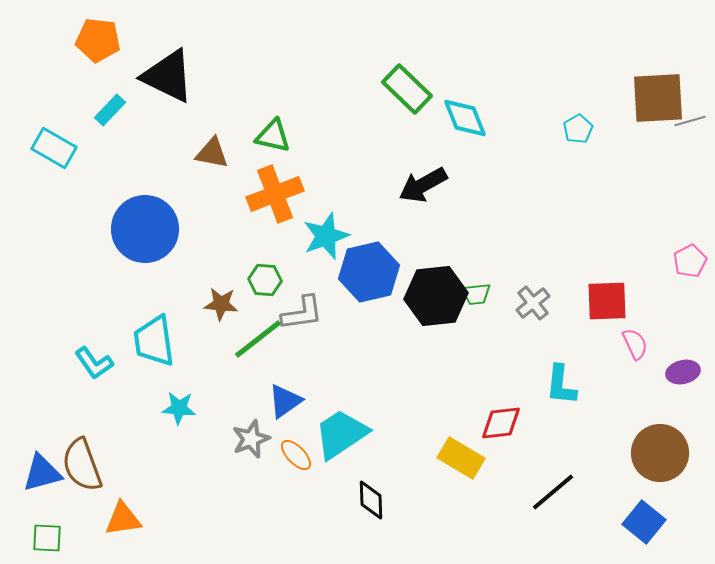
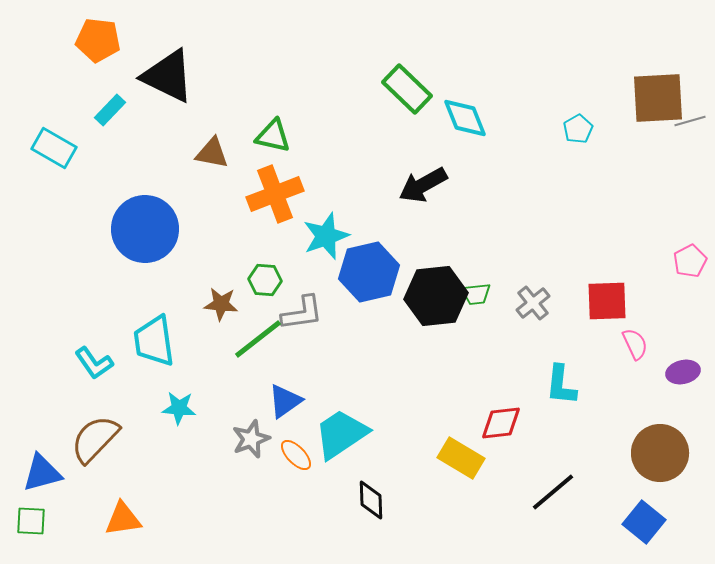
brown semicircle at (82, 465): moved 13 px right, 26 px up; rotated 64 degrees clockwise
green square at (47, 538): moved 16 px left, 17 px up
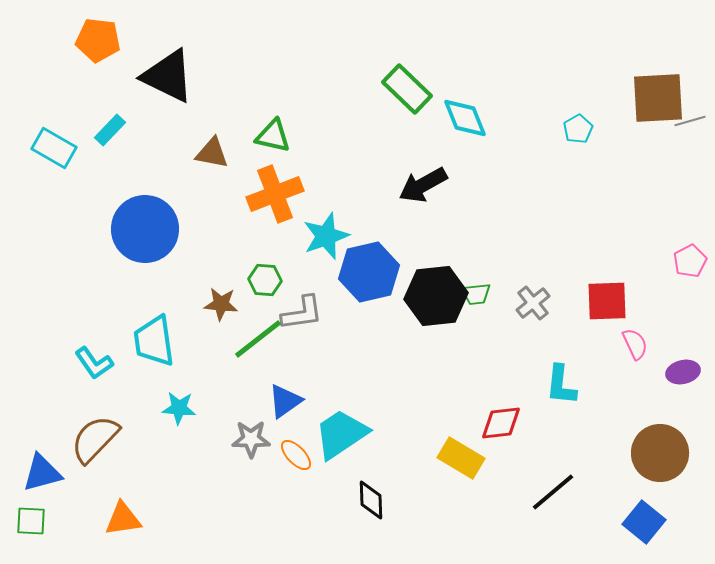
cyan rectangle at (110, 110): moved 20 px down
gray star at (251, 439): rotated 21 degrees clockwise
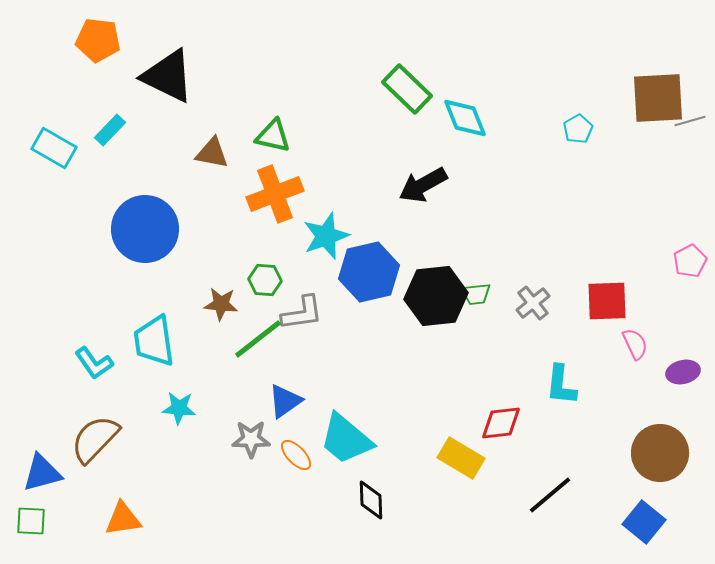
cyan trapezoid at (341, 434): moved 5 px right, 5 px down; rotated 106 degrees counterclockwise
black line at (553, 492): moved 3 px left, 3 px down
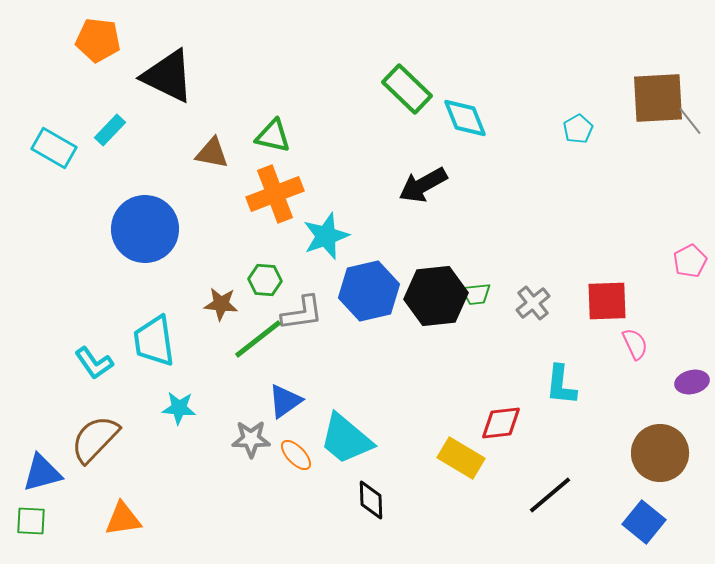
gray line at (690, 121): rotated 68 degrees clockwise
blue hexagon at (369, 272): moved 19 px down
purple ellipse at (683, 372): moved 9 px right, 10 px down
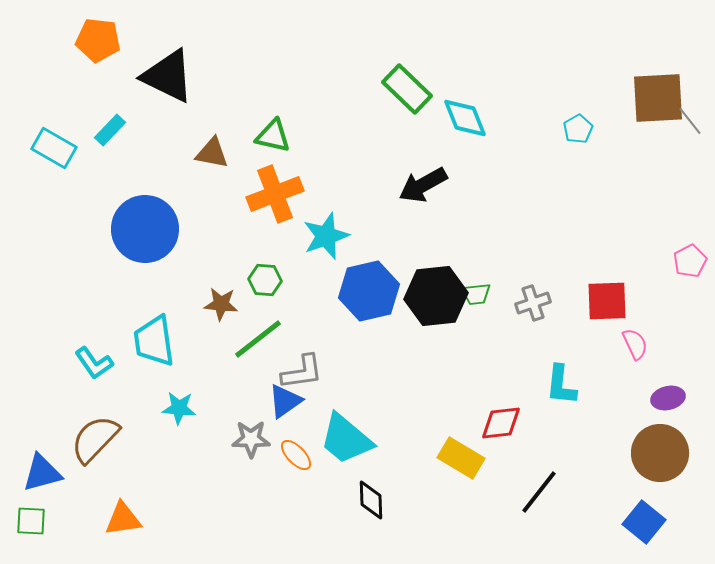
gray cross at (533, 303): rotated 20 degrees clockwise
gray L-shape at (302, 313): moved 59 px down
purple ellipse at (692, 382): moved 24 px left, 16 px down
black line at (550, 495): moved 11 px left, 3 px up; rotated 12 degrees counterclockwise
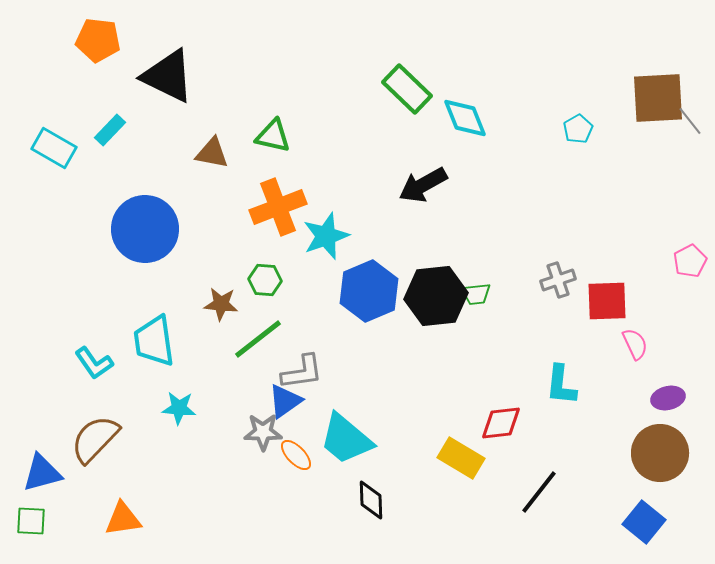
orange cross at (275, 194): moved 3 px right, 13 px down
blue hexagon at (369, 291): rotated 10 degrees counterclockwise
gray cross at (533, 303): moved 25 px right, 23 px up
gray star at (251, 439): moved 12 px right, 7 px up
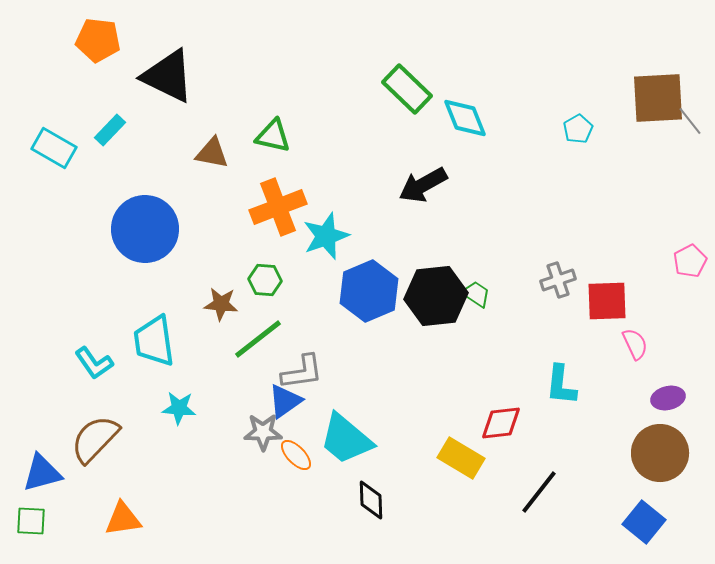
green trapezoid at (476, 294): rotated 140 degrees counterclockwise
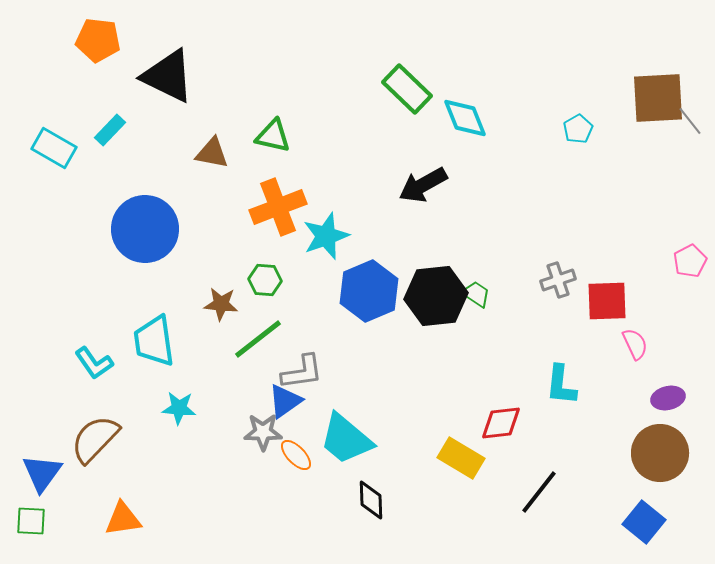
blue triangle at (42, 473): rotated 39 degrees counterclockwise
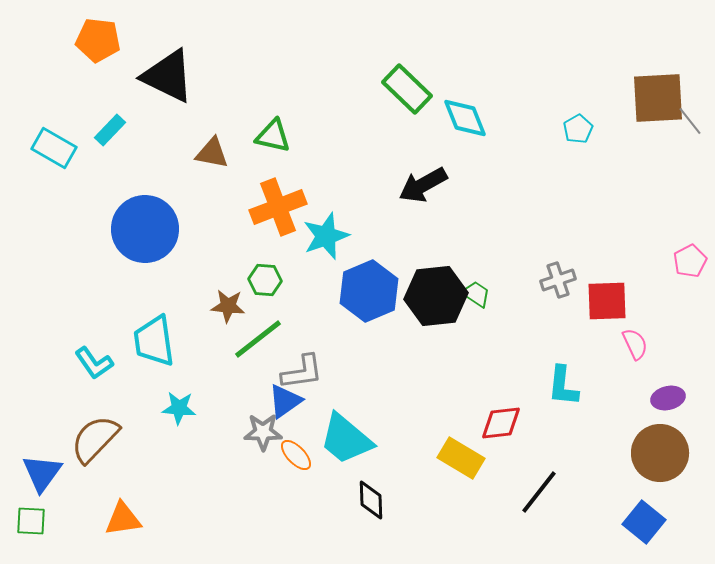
brown star at (221, 304): moved 7 px right, 2 px down
cyan L-shape at (561, 385): moved 2 px right, 1 px down
